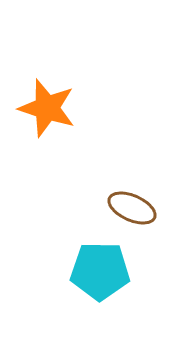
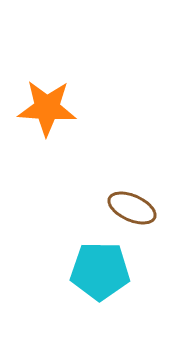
orange star: rotated 14 degrees counterclockwise
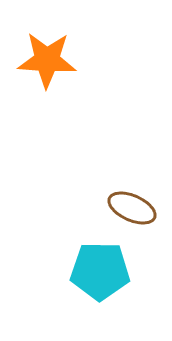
orange star: moved 48 px up
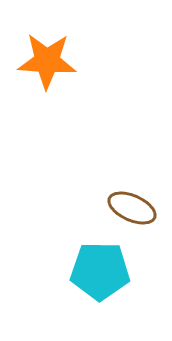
orange star: moved 1 px down
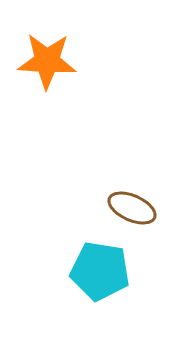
cyan pentagon: rotated 8 degrees clockwise
